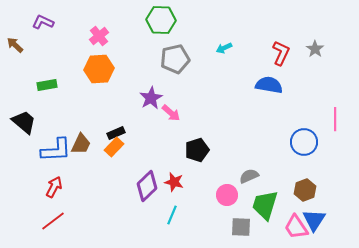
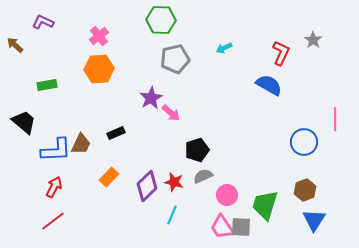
gray star: moved 2 px left, 9 px up
blue semicircle: rotated 20 degrees clockwise
orange rectangle: moved 5 px left, 30 px down
gray semicircle: moved 46 px left
pink trapezoid: moved 74 px left
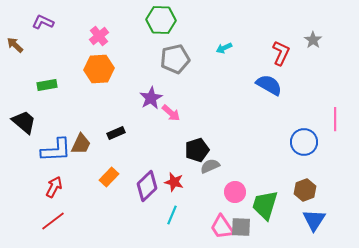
gray semicircle: moved 7 px right, 10 px up
pink circle: moved 8 px right, 3 px up
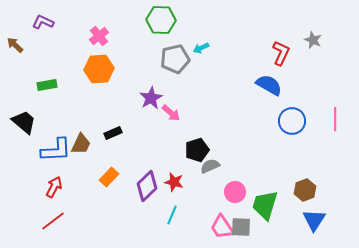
gray star: rotated 12 degrees counterclockwise
cyan arrow: moved 23 px left
black rectangle: moved 3 px left
blue circle: moved 12 px left, 21 px up
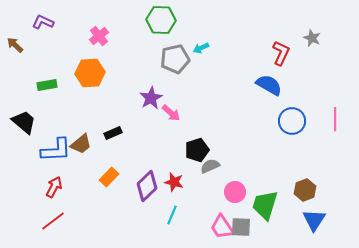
gray star: moved 1 px left, 2 px up
orange hexagon: moved 9 px left, 4 px down
brown trapezoid: rotated 25 degrees clockwise
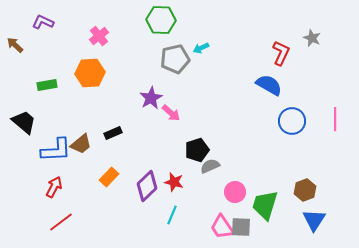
red line: moved 8 px right, 1 px down
